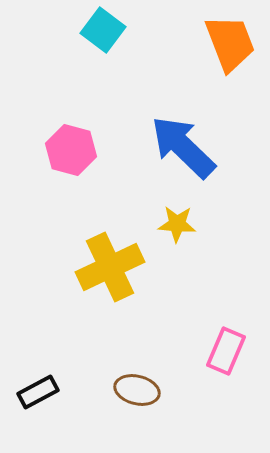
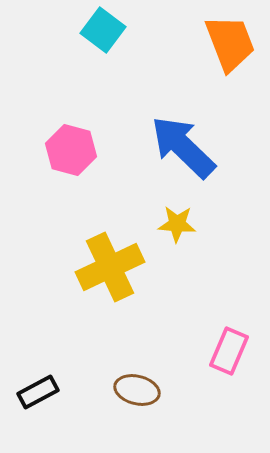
pink rectangle: moved 3 px right
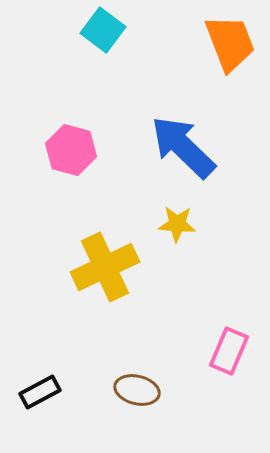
yellow cross: moved 5 px left
black rectangle: moved 2 px right
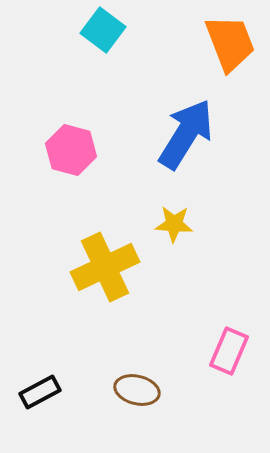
blue arrow: moved 3 px right, 13 px up; rotated 78 degrees clockwise
yellow star: moved 3 px left
